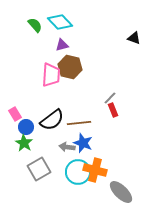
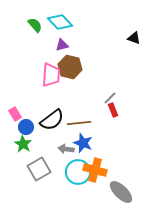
green star: moved 1 px left, 1 px down
gray arrow: moved 1 px left, 2 px down
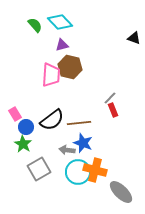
gray arrow: moved 1 px right, 1 px down
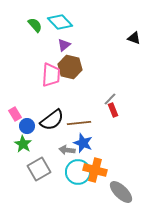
purple triangle: moved 2 px right; rotated 24 degrees counterclockwise
gray line: moved 1 px down
blue circle: moved 1 px right, 1 px up
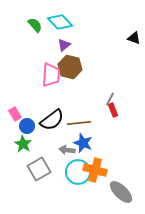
gray line: rotated 16 degrees counterclockwise
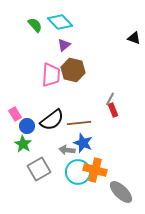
brown hexagon: moved 3 px right, 3 px down
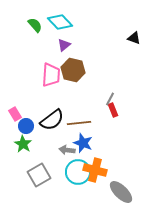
blue circle: moved 1 px left
gray square: moved 6 px down
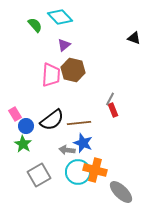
cyan diamond: moved 5 px up
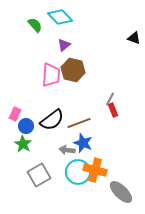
pink rectangle: rotated 56 degrees clockwise
brown line: rotated 15 degrees counterclockwise
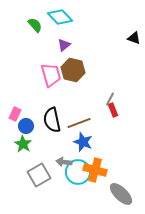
pink trapezoid: rotated 20 degrees counterclockwise
black semicircle: rotated 115 degrees clockwise
blue star: moved 1 px up
gray arrow: moved 3 px left, 12 px down
gray ellipse: moved 2 px down
